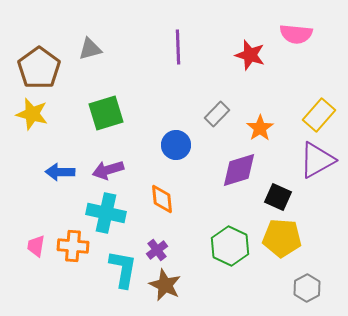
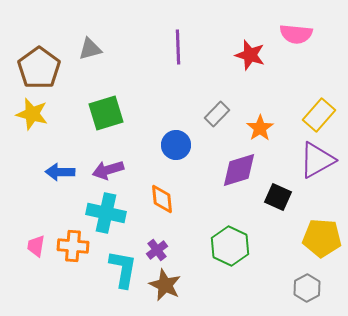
yellow pentagon: moved 40 px right
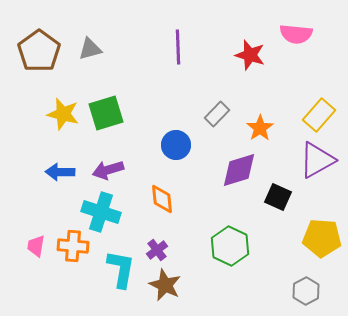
brown pentagon: moved 17 px up
yellow star: moved 31 px right
cyan cross: moved 5 px left, 1 px up; rotated 6 degrees clockwise
cyan L-shape: moved 2 px left
gray hexagon: moved 1 px left, 3 px down
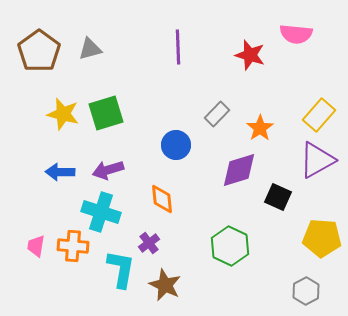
purple cross: moved 8 px left, 7 px up
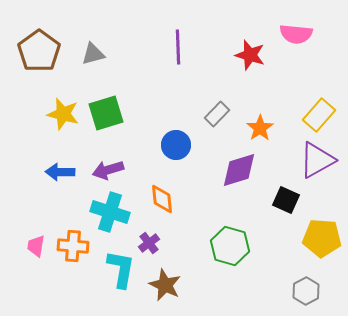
gray triangle: moved 3 px right, 5 px down
black square: moved 8 px right, 3 px down
cyan cross: moved 9 px right
green hexagon: rotated 9 degrees counterclockwise
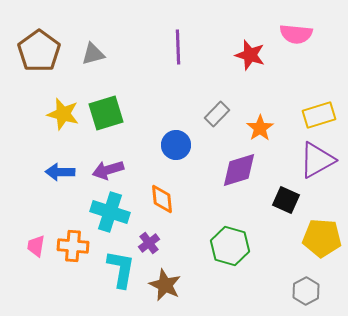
yellow rectangle: rotated 32 degrees clockwise
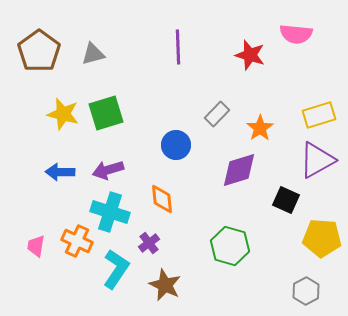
orange cross: moved 4 px right, 5 px up; rotated 20 degrees clockwise
cyan L-shape: moved 5 px left; rotated 24 degrees clockwise
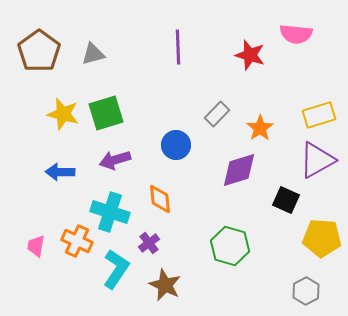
purple arrow: moved 7 px right, 10 px up
orange diamond: moved 2 px left
